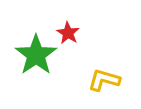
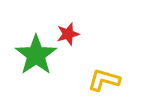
red star: moved 1 px down; rotated 25 degrees clockwise
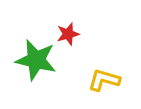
green star: moved 5 px down; rotated 24 degrees counterclockwise
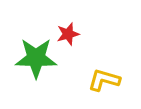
green star: moved 2 px up; rotated 12 degrees counterclockwise
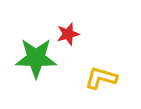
yellow L-shape: moved 3 px left, 2 px up
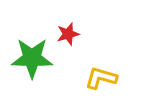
green star: moved 4 px left
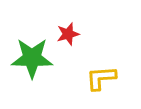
yellow L-shape: rotated 20 degrees counterclockwise
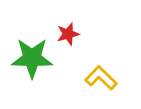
yellow L-shape: rotated 48 degrees clockwise
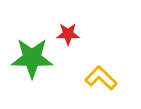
red star: rotated 15 degrees clockwise
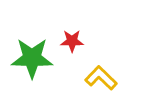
red star: moved 4 px right, 7 px down
